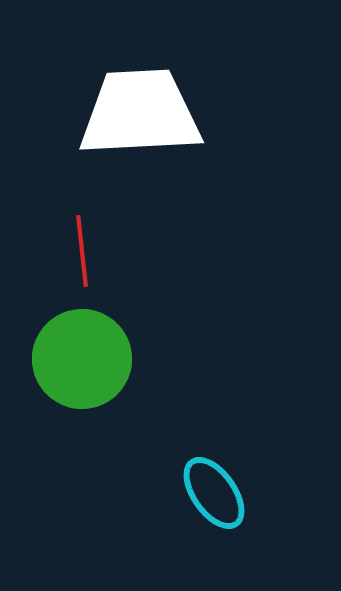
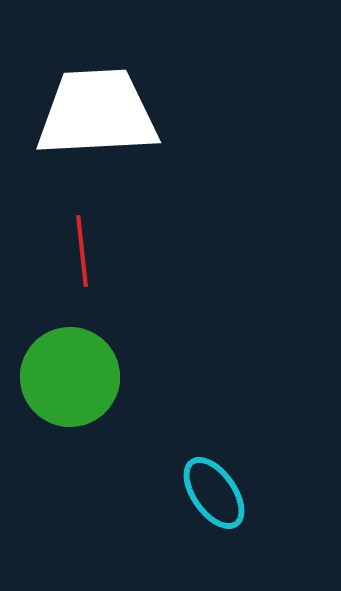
white trapezoid: moved 43 px left
green circle: moved 12 px left, 18 px down
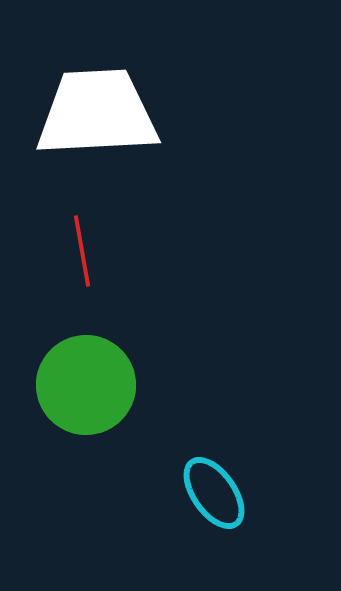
red line: rotated 4 degrees counterclockwise
green circle: moved 16 px right, 8 px down
